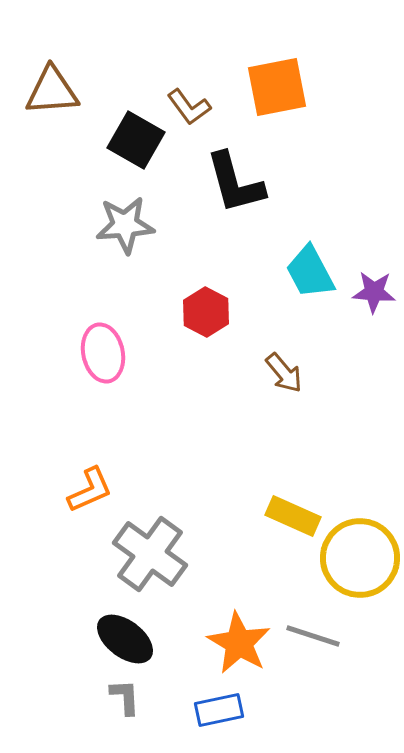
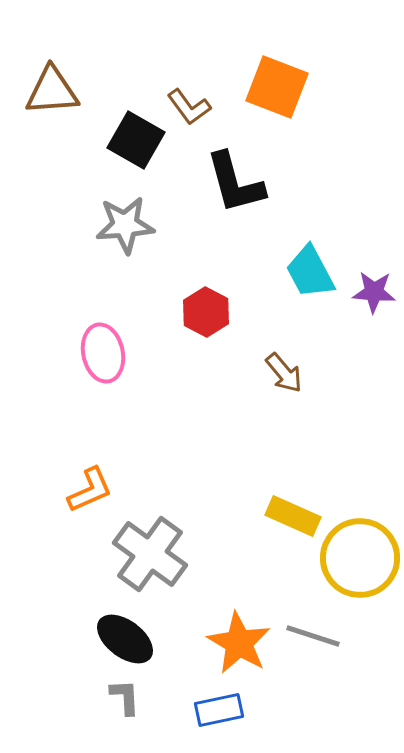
orange square: rotated 32 degrees clockwise
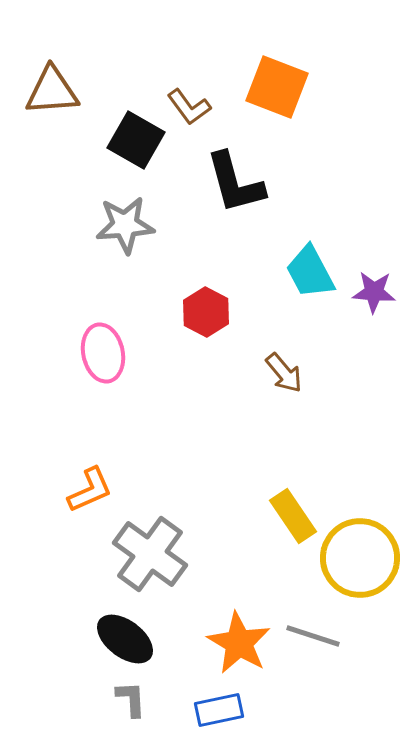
yellow rectangle: rotated 32 degrees clockwise
gray L-shape: moved 6 px right, 2 px down
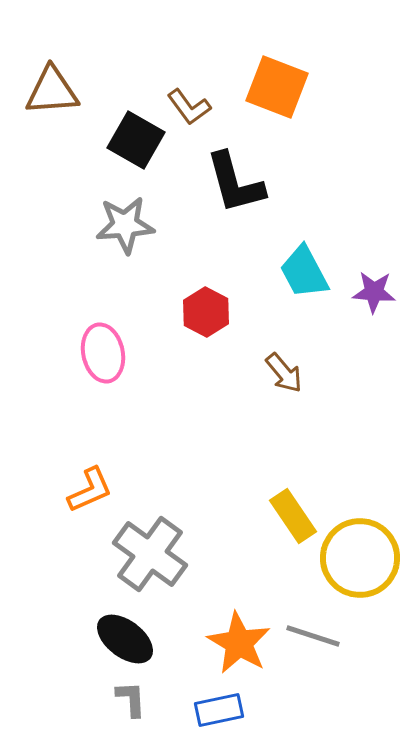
cyan trapezoid: moved 6 px left
